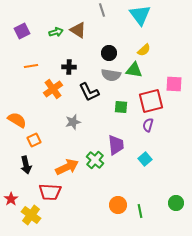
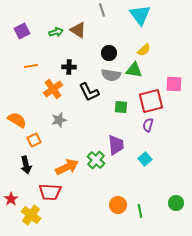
gray star: moved 14 px left, 2 px up
green cross: moved 1 px right
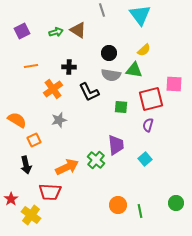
red square: moved 2 px up
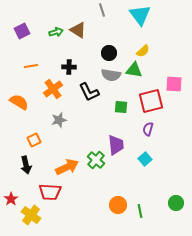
yellow semicircle: moved 1 px left, 1 px down
red square: moved 2 px down
orange semicircle: moved 2 px right, 18 px up
purple semicircle: moved 4 px down
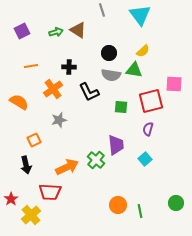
yellow cross: rotated 12 degrees clockwise
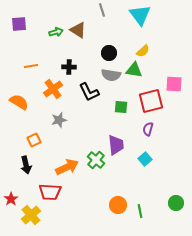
purple square: moved 3 px left, 7 px up; rotated 21 degrees clockwise
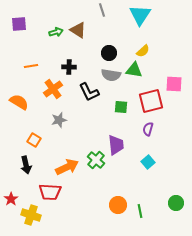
cyan triangle: rotated 10 degrees clockwise
orange square: rotated 32 degrees counterclockwise
cyan square: moved 3 px right, 3 px down
yellow cross: rotated 30 degrees counterclockwise
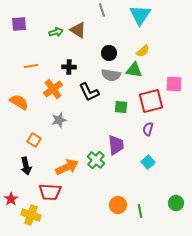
black arrow: moved 1 px down
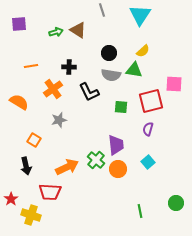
orange circle: moved 36 px up
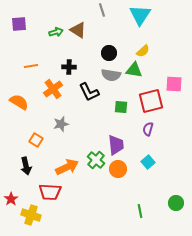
gray star: moved 2 px right, 4 px down
orange square: moved 2 px right
